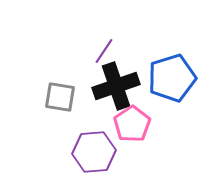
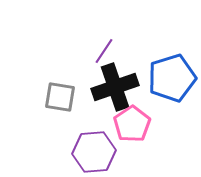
black cross: moved 1 px left, 1 px down
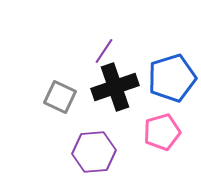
gray square: rotated 16 degrees clockwise
pink pentagon: moved 30 px right, 8 px down; rotated 18 degrees clockwise
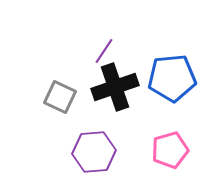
blue pentagon: rotated 12 degrees clockwise
pink pentagon: moved 8 px right, 18 px down
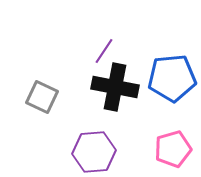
black cross: rotated 30 degrees clockwise
gray square: moved 18 px left
pink pentagon: moved 3 px right, 1 px up
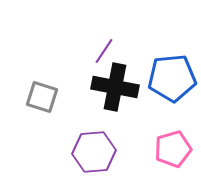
gray square: rotated 8 degrees counterclockwise
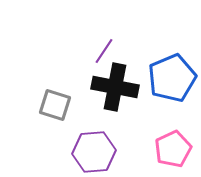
blue pentagon: rotated 18 degrees counterclockwise
gray square: moved 13 px right, 8 px down
pink pentagon: rotated 9 degrees counterclockwise
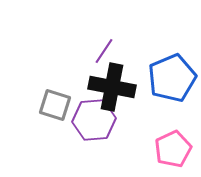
black cross: moved 3 px left
purple hexagon: moved 32 px up
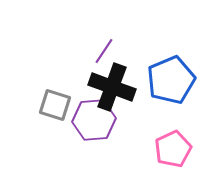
blue pentagon: moved 1 px left, 2 px down
black cross: rotated 9 degrees clockwise
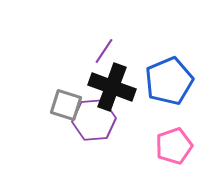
blue pentagon: moved 2 px left, 1 px down
gray square: moved 11 px right
pink pentagon: moved 1 px right, 3 px up; rotated 6 degrees clockwise
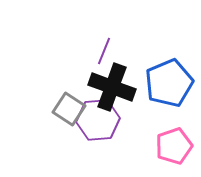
purple line: rotated 12 degrees counterclockwise
blue pentagon: moved 2 px down
gray square: moved 3 px right, 4 px down; rotated 16 degrees clockwise
purple hexagon: moved 4 px right
